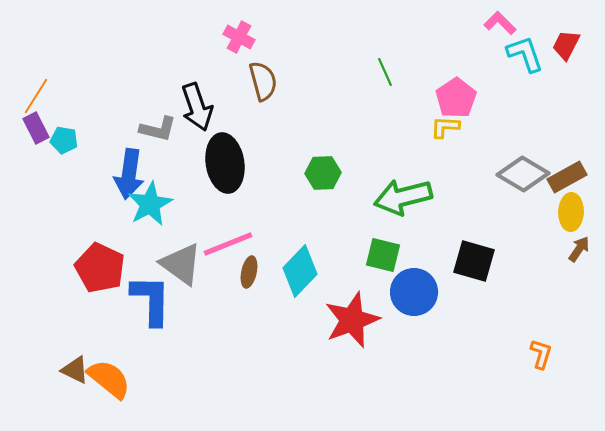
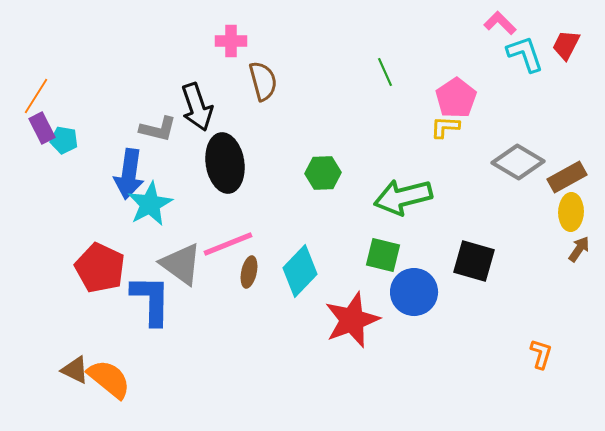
pink cross: moved 8 px left, 4 px down; rotated 28 degrees counterclockwise
purple rectangle: moved 6 px right
gray diamond: moved 5 px left, 12 px up
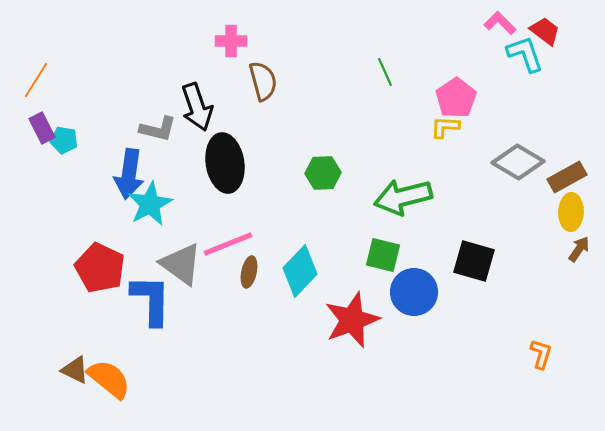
red trapezoid: moved 21 px left, 14 px up; rotated 100 degrees clockwise
orange line: moved 16 px up
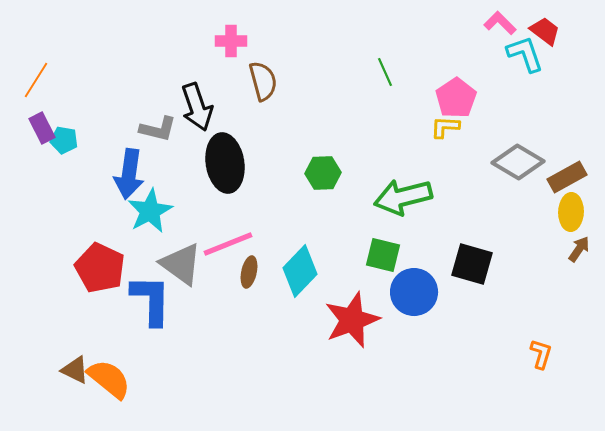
cyan star: moved 7 px down
black square: moved 2 px left, 3 px down
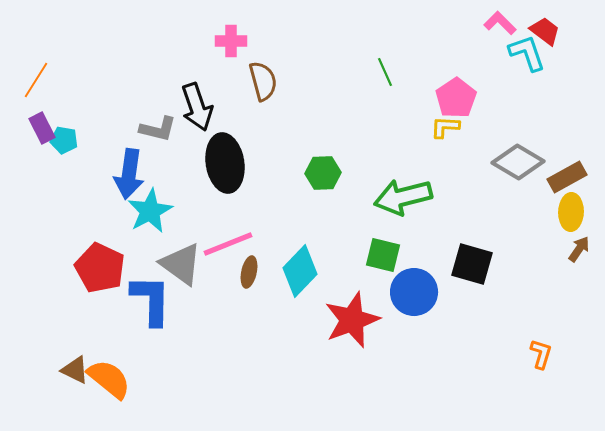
cyan L-shape: moved 2 px right, 1 px up
